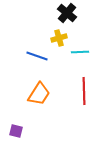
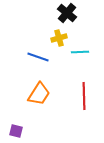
blue line: moved 1 px right, 1 px down
red line: moved 5 px down
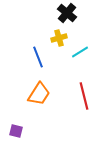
cyan line: rotated 30 degrees counterclockwise
blue line: rotated 50 degrees clockwise
red line: rotated 12 degrees counterclockwise
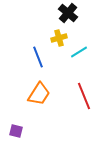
black cross: moved 1 px right
cyan line: moved 1 px left
red line: rotated 8 degrees counterclockwise
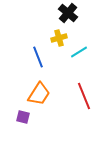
purple square: moved 7 px right, 14 px up
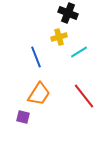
black cross: rotated 18 degrees counterclockwise
yellow cross: moved 1 px up
blue line: moved 2 px left
red line: rotated 16 degrees counterclockwise
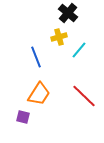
black cross: rotated 18 degrees clockwise
cyan line: moved 2 px up; rotated 18 degrees counterclockwise
red line: rotated 8 degrees counterclockwise
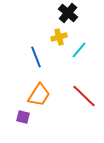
orange trapezoid: moved 1 px down
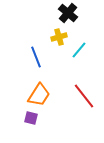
red line: rotated 8 degrees clockwise
purple square: moved 8 px right, 1 px down
